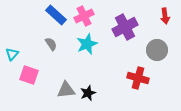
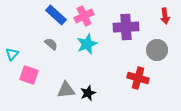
purple cross: moved 1 px right; rotated 25 degrees clockwise
gray semicircle: rotated 16 degrees counterclockwise
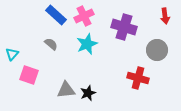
purple cross: moved 2 px left; rotated 20 degrees clockwise
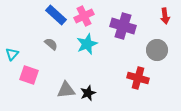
purple cross: moved 1 px left, 1 px up
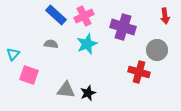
purple cross: moved 1 px down
gray semicircle: rotated 32 degrees counterclockwise
cyan triangle: moved 1 px right
red cross: moved 1 px right, 6 px up
gray triangle: rotated 12 degrees clockwise
